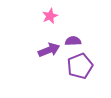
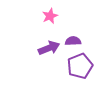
purple arrow: moved 2 px up
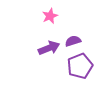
purple semicircle: rotated 14 degrees counterclockwise
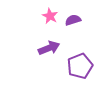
pink star: rotated 21 degrees counterclockwise
purple semicircle: moved 21 px up
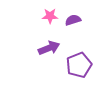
pink star: rotated 28 degrees counterclockwise
purple pentagon: moved 1 px left, 1 px up
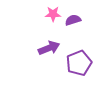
pink star: moved 3 px right, 2 px up
purple pentagon: moved 2 px up
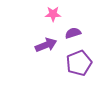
purple semicircle: moved 13 px down
purple arrow: moved 3 px left, 3 px up
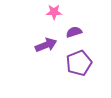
pink star: moved 1 px right, 2 px up
purple semicircle: moved 1 px right, 1 px up
